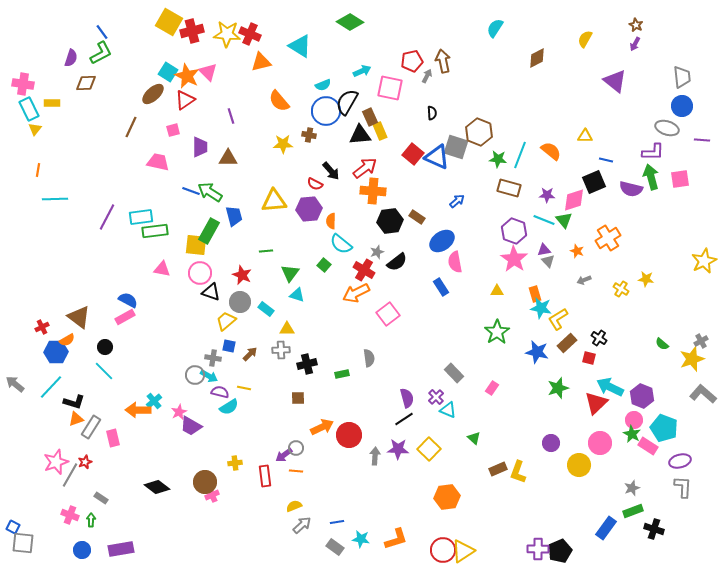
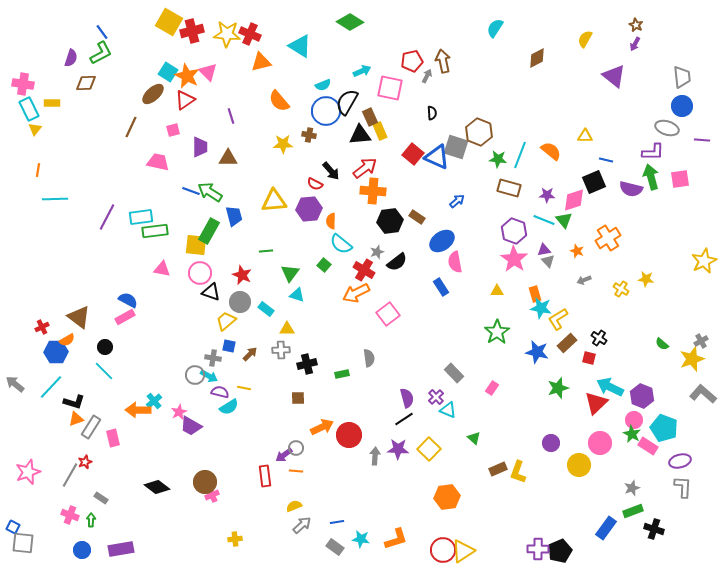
purple triangle at (615, 81): moved 1 px left, 5 px up
pink star at (56, 462): moved 28 px left, 10 px down
yellow cross at (235, 463): moved 76 px down
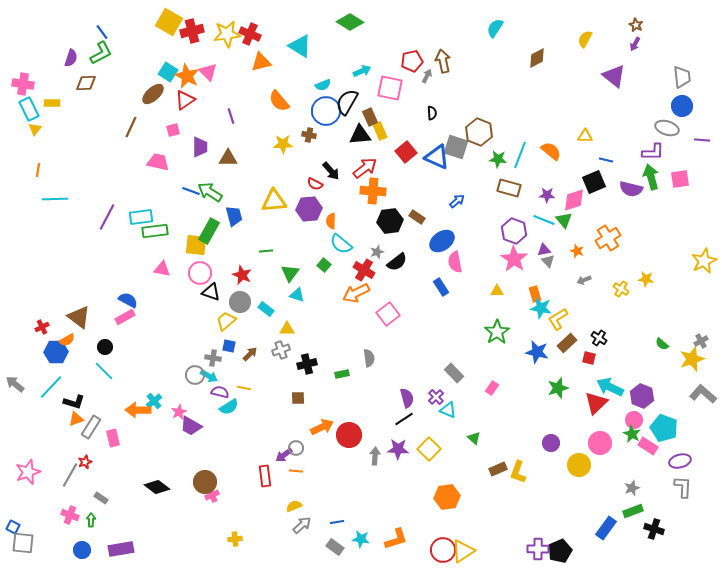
yellow star at (227, 34): rotated 12 degrees counterclockwise
red square at (413, 154): moved 7 px left, 2 px up; rotated 10 degrees clockwise
gray cross at (281, 350): rotated 18 degrees counterclockwise
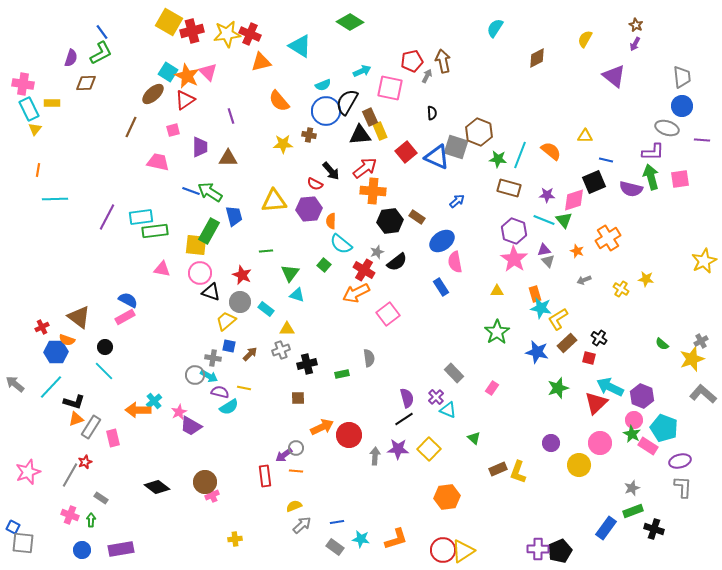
orange semicircle at (67, 340): rotated 49 degrees clockwise
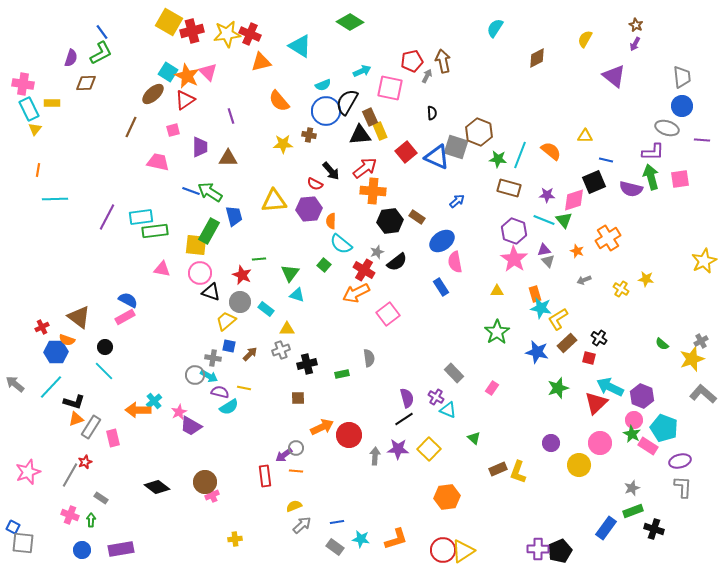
green line at (266, 251): moved 7 px left, 8 px down
purple cross at (436, 397): rotated 14 degrees counterclockwise
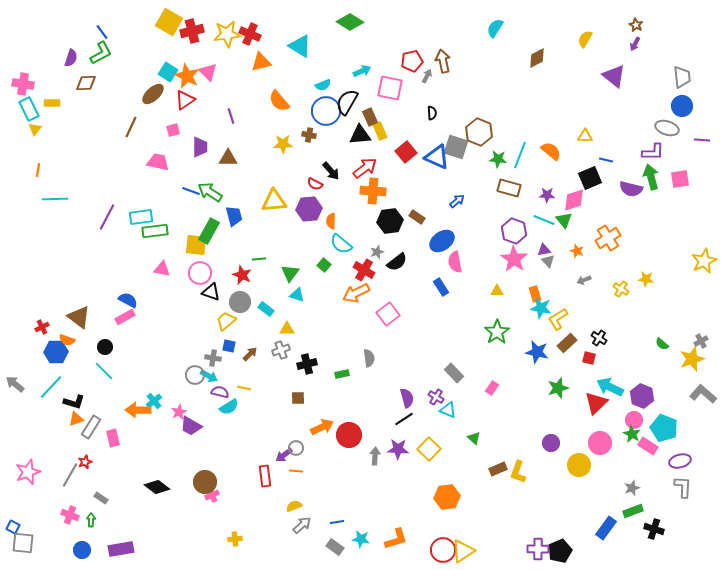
black square at (594, 182): moved 4 px left, 4 px up
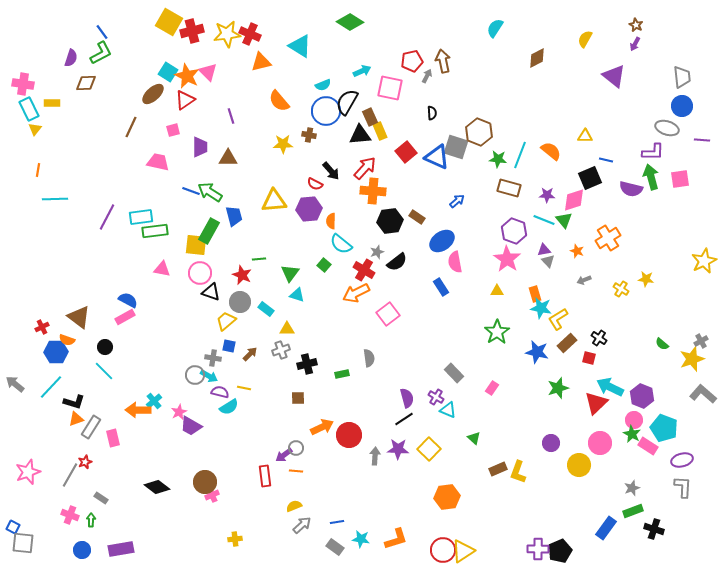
red arrow at (365, 168): rotated 10 degrees counterclockwise
pink star at (514, 259): moved 7 px left
purple ellipse at (680, 461): moved 2 px right, 1 px up
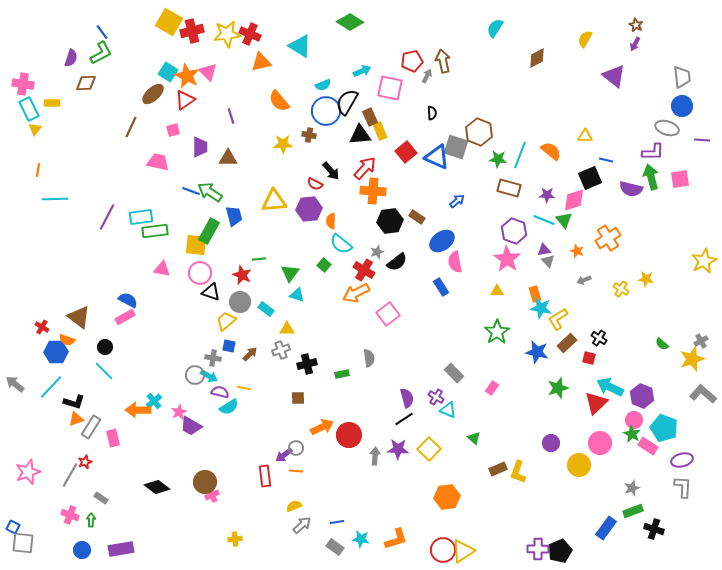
red cross at (42, 327): rotated 32 degrees counterclockwise
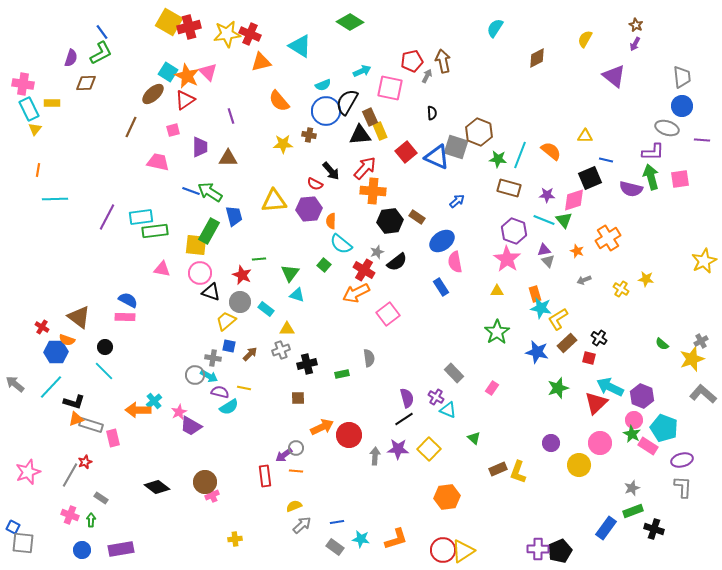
red cross at (192, 31): moved 3 px left, 4 px up
pink rectangle at (125, 317): rotated 30 degrees clockwise
gray rectangle at (91, 427): moved 2 px up; rotated 75 degrees clockwise
